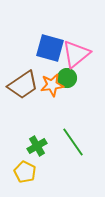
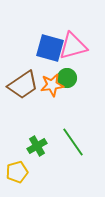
pink triangle: moved 3 px left, 8 px up; rotated 24 degrees clockwise
yellow pentagon: moved 8 px left; rotated 30 degrees clockwise
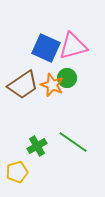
blue square: moved 4 px left; rotated 8 degrees clockwise
orange star: rotated 30 degrees clockwise
green line: rotated 20 degrees counterclockwise
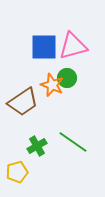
blue square: moved 2 px left, 1 px up; rotated 24 degrees counterclockwise
brown trapezoid: moved 17 px down
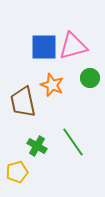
green circle: moved 23 px right
brown trapezoid: rotated 112 degrees clockwise
green line: rotated 20 degrees clockwise
green cross: rotated 30 degrees counterclockwise
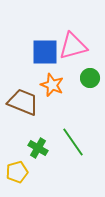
blue square: moved 1 px right, 5 px down
brown trapezoid: rotated 124 degrees clockwise
green cross: moved 1 px right, 2 px down
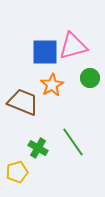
orange star: rotated 20 degrees clockwise
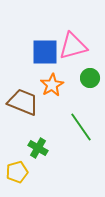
green line: moved 8 px right, 15 px up
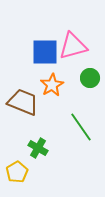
yellow pentagon: rotated 15 degrees counterclockwise
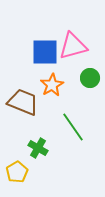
green line: moved 8 px left
